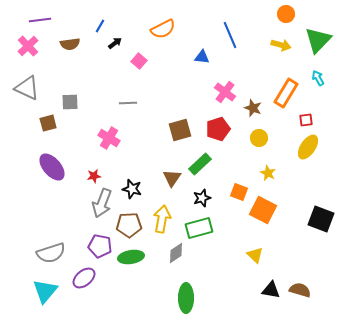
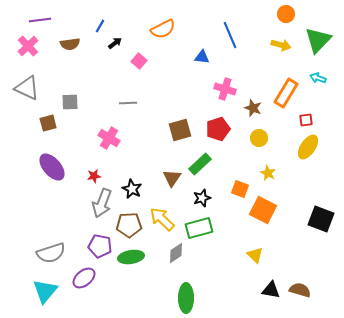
cyan arrow at (318, 78): rotated 42 degrees counterclockwise
pink cross at (225, 92): moved 3 px up; rotated 20 degrees counterclockwise
black star at (132, 189): rotated 12 degrees clockwise
orange square at (239, 192): moved 1 px right, 3 px up
yellow arrow at (162, 219): rotated 56 degrees counterclockwise
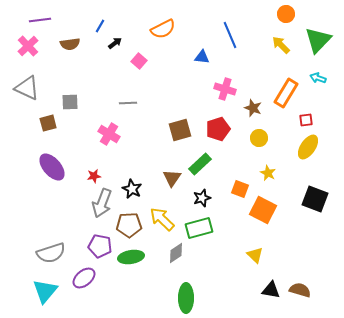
yellow arrow at (281, 45): rotated 150 degrees counterclockwise
pink cross at (109, 138): moved 4 px up
black square at (321, 219): moved 6 px left, 20 px up
